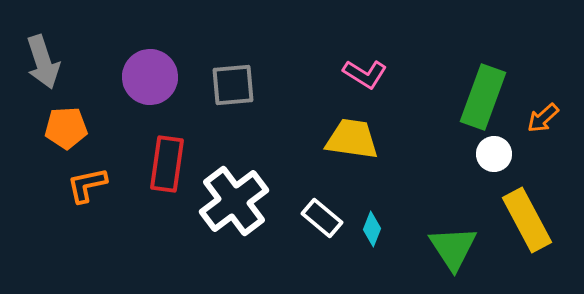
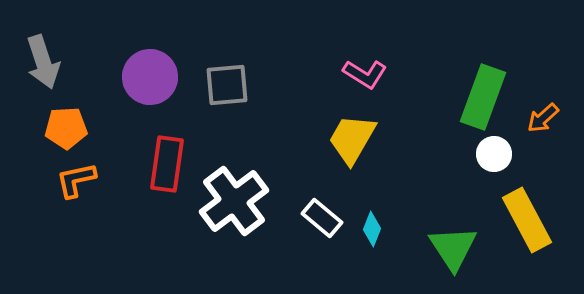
gray square: moved 6 px left
yellow trapezoid: rotated 68 degrees counterclockwise
orange L-shape: moved 11 px left, 5 px up
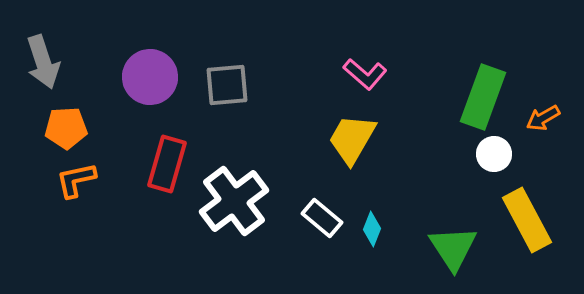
pink L-shape: rotated 9 degrees clockwise
orange arrow: rotated 12 degrees clockwise
red rectangle: rotated 8 degrees clockwise
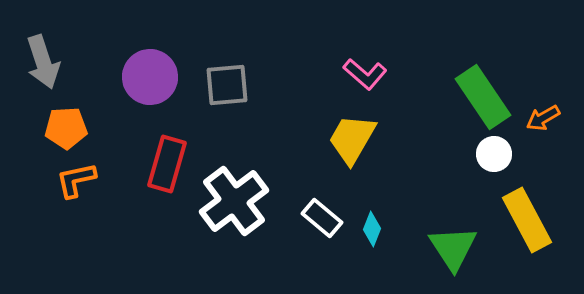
green rectangle: rotated 54 degrees counterclockwise
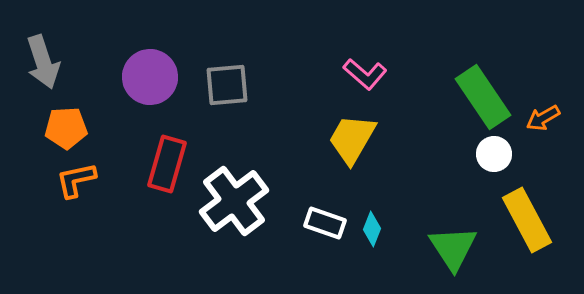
white rectangle: moved 3 px right, 5 px down; rotated 21 degrees counterclockwise
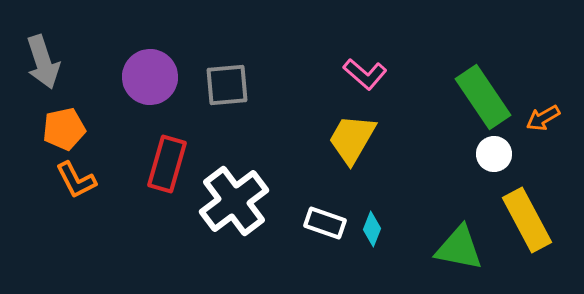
orange pentagon: moved 2 px left, 1 px down; rotated 9 degrees counterclockwise
orange L-shape: rotated 105 degrees counterclockwise
green triangle: moved 6 px right; rotated 46 degrees counterclockwise
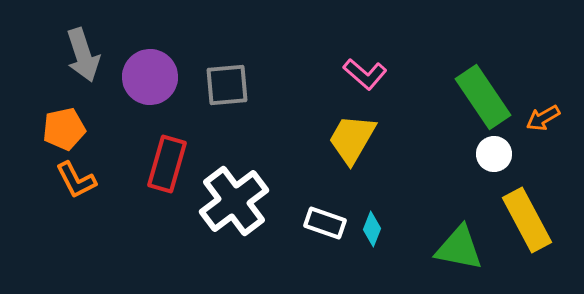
gray arrow: moved 40 px right, 7 px up
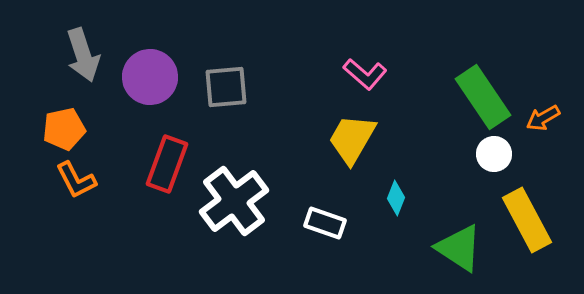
gray square: moved 1 px left, 2 px down
red rectangle: rotated 4 degrees clockwise
cyan diamond: moved 24 px right, 31 px up
green triangle: rotated 22 degrees clockwise
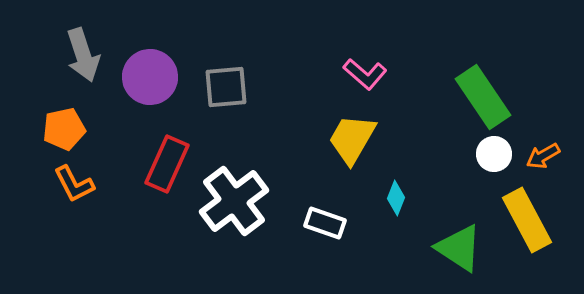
orange arrow: moved 38 px down
red rectangle: rotated 4 degrees clockwise
orange L-shape: moved 2 px left, 4 px down
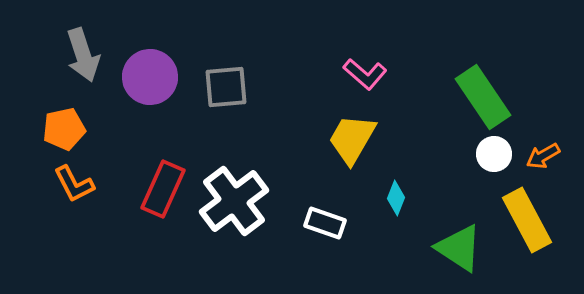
red rectangle: moved 4 px left, 25 px down
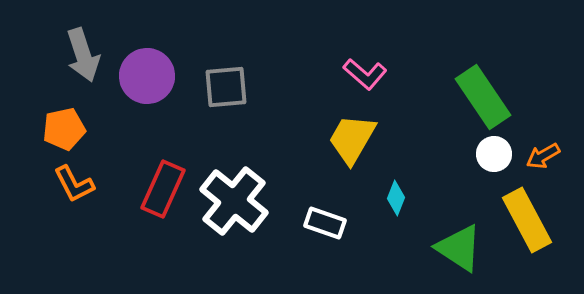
purple circle: moved 3 px left, 1 px up
white cross: rotated 14 degrees counterclockwise
